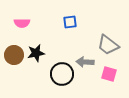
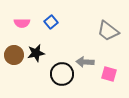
blue square: moved 19 px left; rotated 32 degrees counterclockwise
gray trapezoid: moved 14 px up
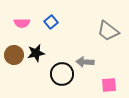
pink square: moved 11 px down; rotated 21 degrees counterclockwise
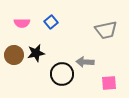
gray trapezoid: moved 2 px left, 1 px up; rotated 50 degrees counterclockwise
pink square: moved 2 px up
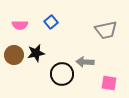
pink semicircle: moved 2 px left, 2 px down
pink square: rotated 14 degrees clockwise
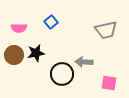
pink semicircle: moved 1 px left, 3 px down
gray arrow: moved 1 px left
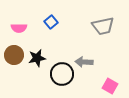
gray trapezoid: moved 3 px left, 4 px up
black star: moved 1 px right, 5 px down
pink square: moved 1 px right, 3 px down; rotated 21 degrees clockwise
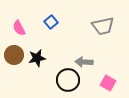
pink semicircle: rotated 63 degrees clockwise
black circle: moved 6 px right, 6 px down
pink square: moved 2 px left, 3 px up
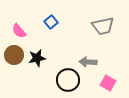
pink semicircle: moved 3 px down; rotated 14 degrees counterclockwise
gray arrow: moved 4 px right
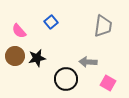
gray trapezoid: rotated 70 degrees counterclockwise
brown circle: moved 1 px right, 1 px down
black circle: moved 2 px left, 1 px up
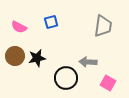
blue square: rotated 24 degrees clockwise
pink semicircle: moved 4 px up; rotated 21 degrees counterclockwise
black circle: moved 1 px up
